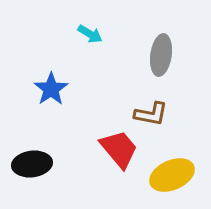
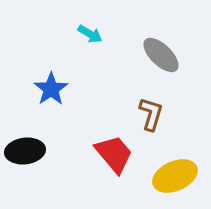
gray ellipse: rotated 54 degrees counterclockwise
brown L-shape: rotated 84 degrees counterclockwise
red trapezoid: moved 5 px left, 5 px down
black ellipse: moved 7 px left, 13 px up
yellow ellipse: moved 3 px right, 1 px down
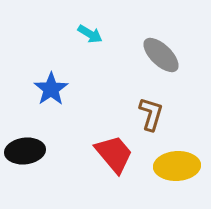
yellow ellipse: moved 2 px right, 10 px up; rotated 21 degrees clockwise
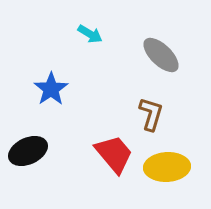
black ellipse: moved 3 px right; rotated 18 degrees counterclockwise
yellow ellipse: moved 10 px left, 1 px down
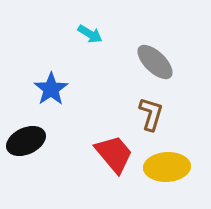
gray ellipse: moved 6 px left, 7 px down
black ellipse: moved 2 px left, 10 px up
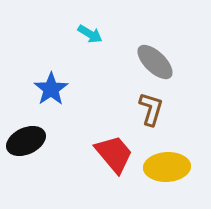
brown L-shape: moved 5 px up
